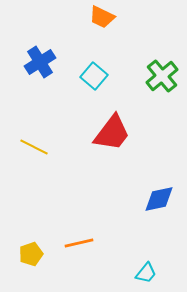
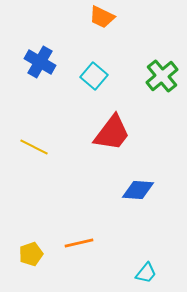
blue cross: rotated 28 degrees counterclockwise
blue diamond: moved 21 px left, 9 px up; rotated 16 degrees clockwise
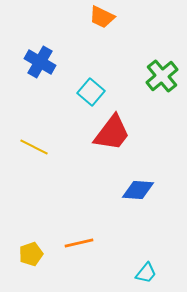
cyan square: moved 3 px left, 16 px down
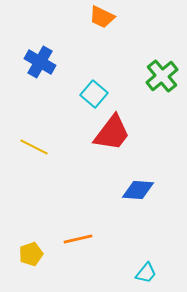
cyan square: moved 3 px right, 2 px down
orange line: moved 1 px left, 4 px up
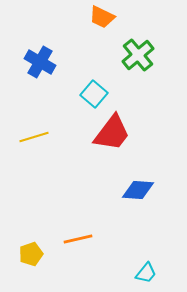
green cross: moved 24 px left, 21 px up
yellow line: moved 10 px up; rotated 44 degrees counterclockwise
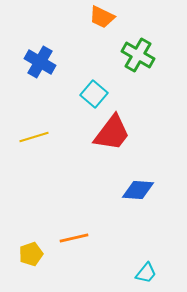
green cross: rotated 20 degrees counterclockwise
orange line: moved 4 px left, 1 px up
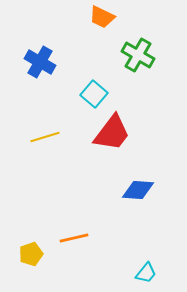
yellow line: moved 11 px right
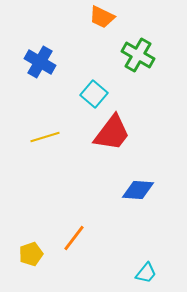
orange line: rotated 40 degrees counterclockwise
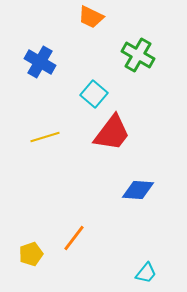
orange trapezoid: moved 11 px left
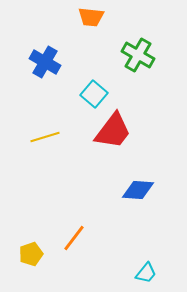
orange trapezoid: rotated 20 degrees counterclockwise
blue cross: moved 5 px right
red trapezoid: moved 1 px right, 2 px up
